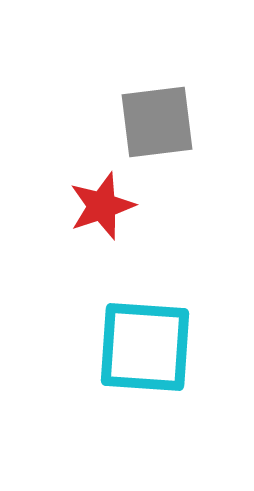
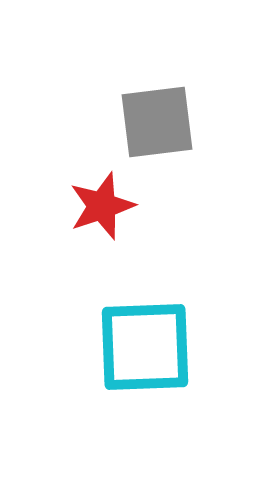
cyan square: rotated 6 degrees counterclockwise
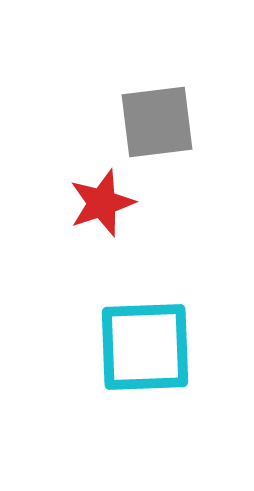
red star: moved 3 px up
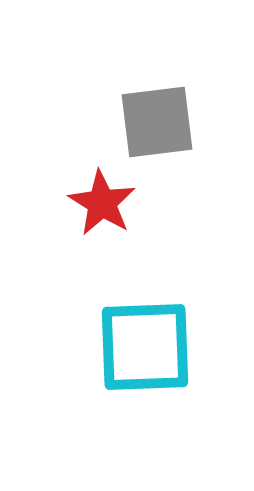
red star: rotated 22 degrees counterclockwise
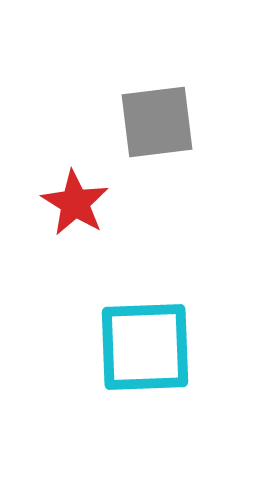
red star: moved 27 px left
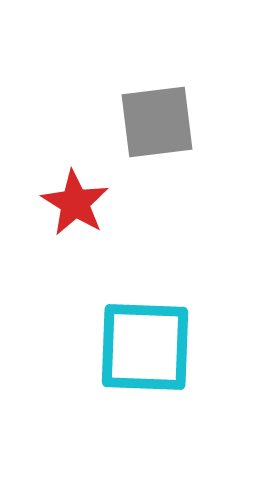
cyan square: rotated 4 degrees clockwise
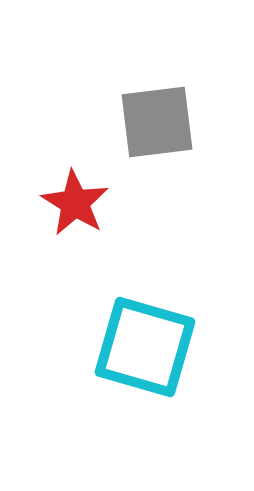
cyan square: rotated 14 degrees clockwise
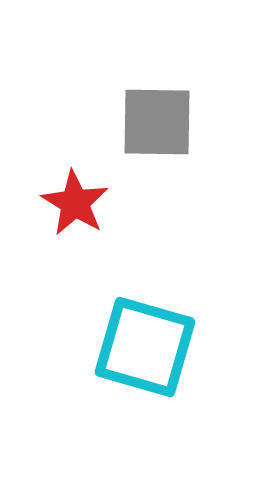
gray square: rotated 8 degrees clockwise
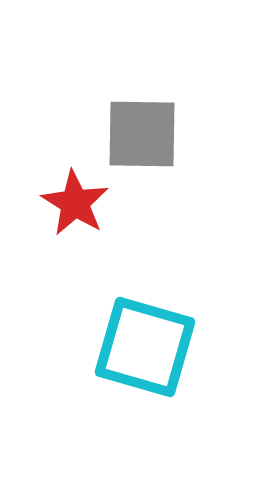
gray square: moved 15 px left, 12 px down
